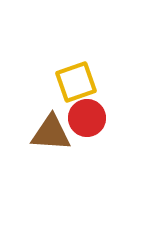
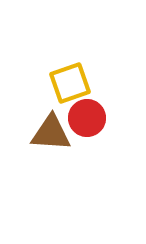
yellow square: moved 6 px left, 1 px down
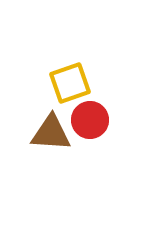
red circle: moved 3 px right, 2 px down
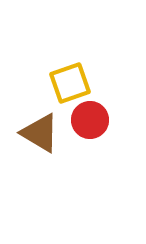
brown triangle: moved 11 px left; rotated 27 degrees clockwise
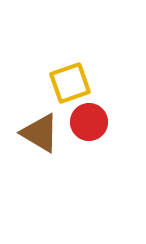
red circle: moved 1 px left, 2 px down
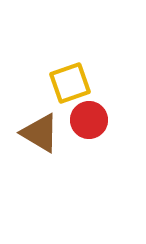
red circle: moved 2 px up
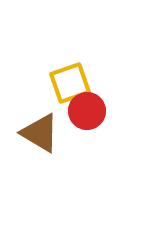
red circle: moved 2 px left, 9 px up
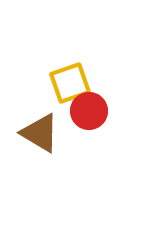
red circle: moved 2 px right
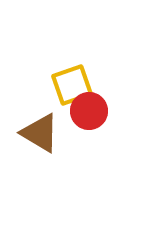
yellow square: moved 2 px right, 2 px down
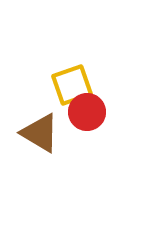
red circle: moved 2 px left, 1 px down
